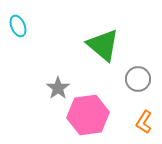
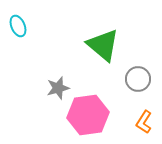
gray star: rotated 20 degrees clockwise
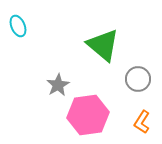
gray star: moved 3 px up; rotated 15 degrees counterclockwise
orange L-shape: moved 2 px left
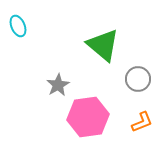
pink hexagon: moved 2 px down
orange L-shape: rotated 145 degrees counterclockwise
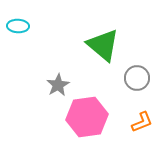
cyan ellipse: rotated 65 degrees counterclockwise
gray circle: moved 1 px left, 1 px up
pink hexagon: moved 1 px left
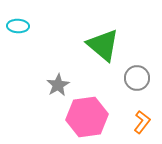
orange L-shape: rotated 30 degrees counterclockwise
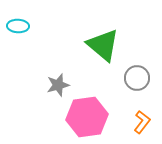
gray star: rotated 15 degrees clockwise
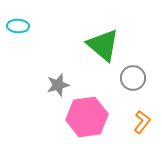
gray circle: moved 4 px left
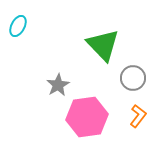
cyan ellipse: rotated 65 degrees counterclockwise
green triangle: rotated 6 degrees clockwise
gray star: rotated 15 degrees counterclockwise
orange L-shape: moved 4 px left, 6 px up
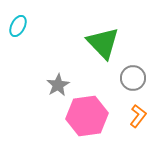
green triangle: moved 2 px up
pink hexagon: moved 1 px up
